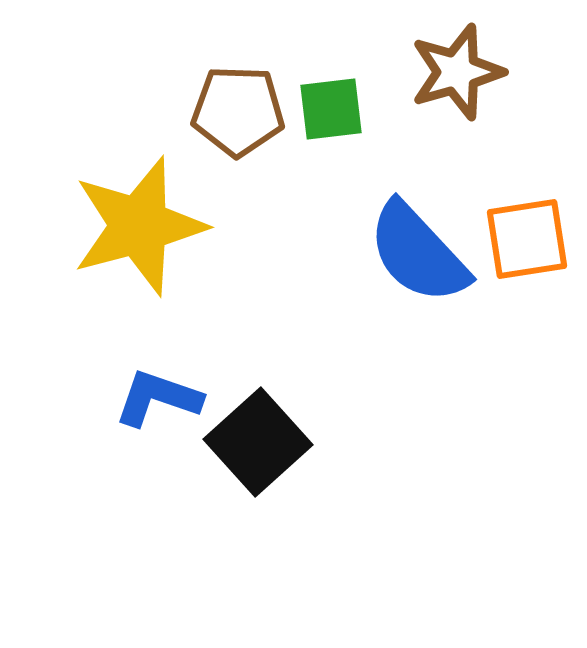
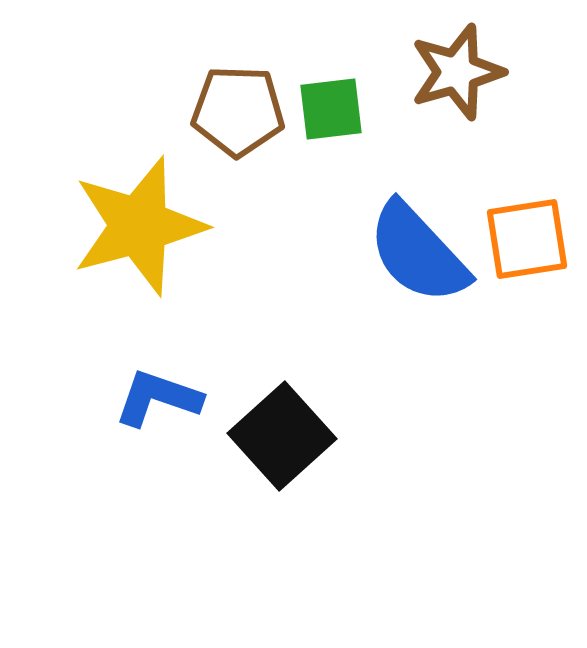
black square: moved 24 px right, 6 px up
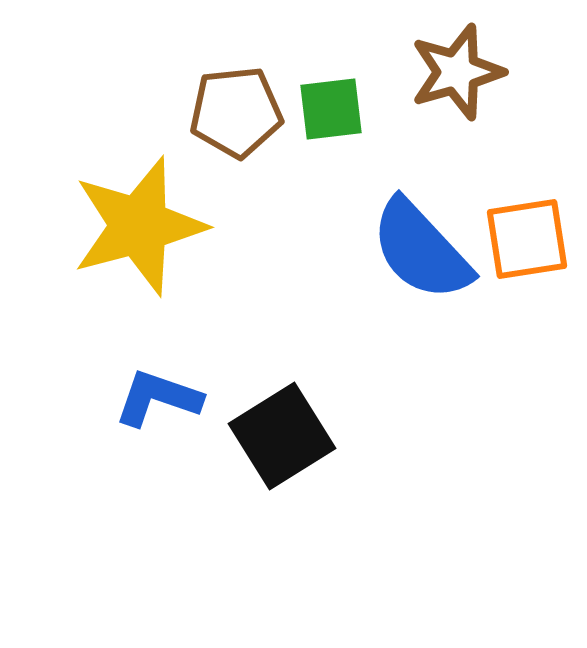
brown pentagon: moved 2 px left, 1 px down; rotated 8 degrees counterclockwise
blue semicircle: moved 3 px right, 3 px up
black square: rotated 10 degrees clockwise
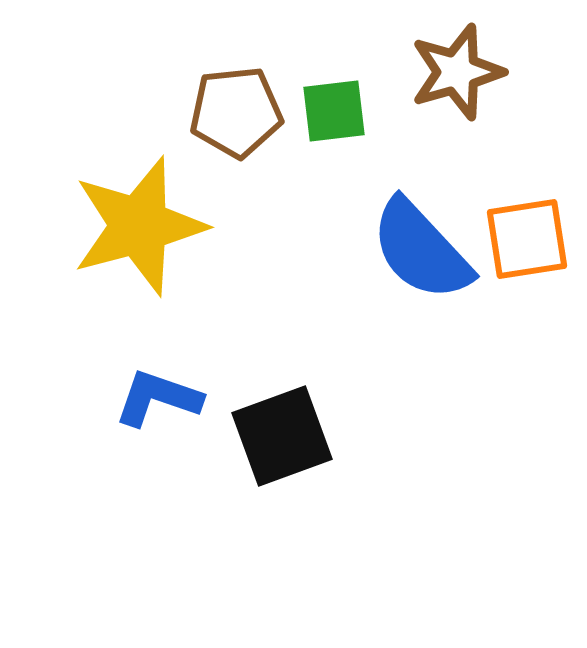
green square: moved 3 px right, 2 px down
black square: rotated 12 degrees clockwise
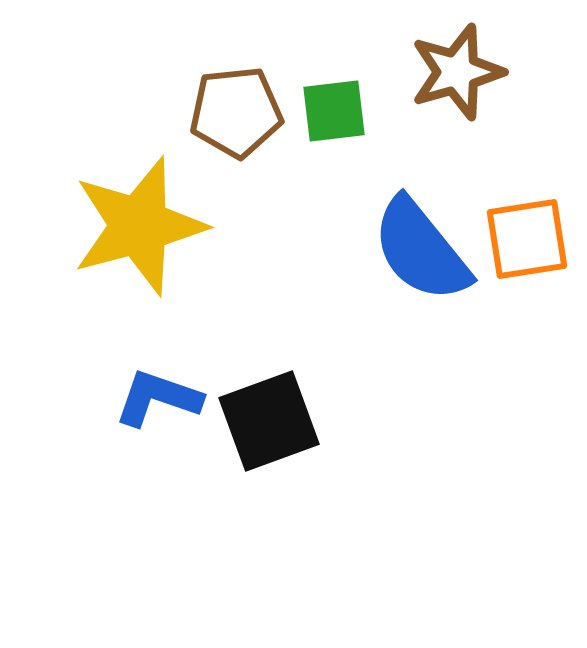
blue semicircle: rotated 4 degrees clockwise
black square: moved 13 px left, 15 px up
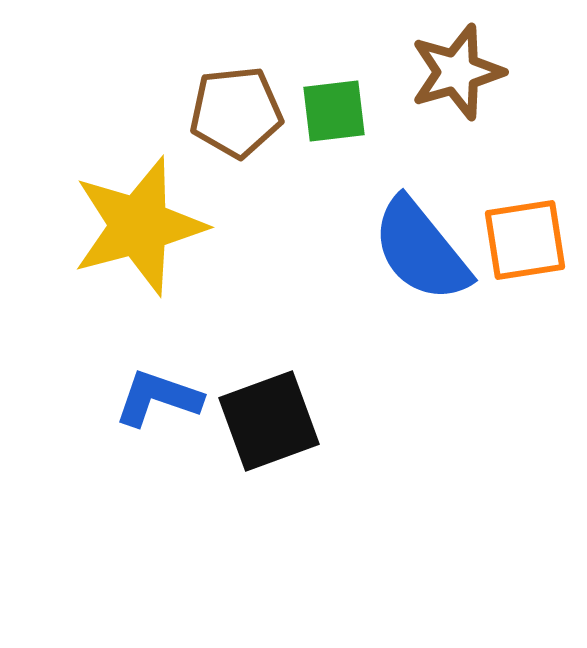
orange square: moved 2 px left, 1 px down
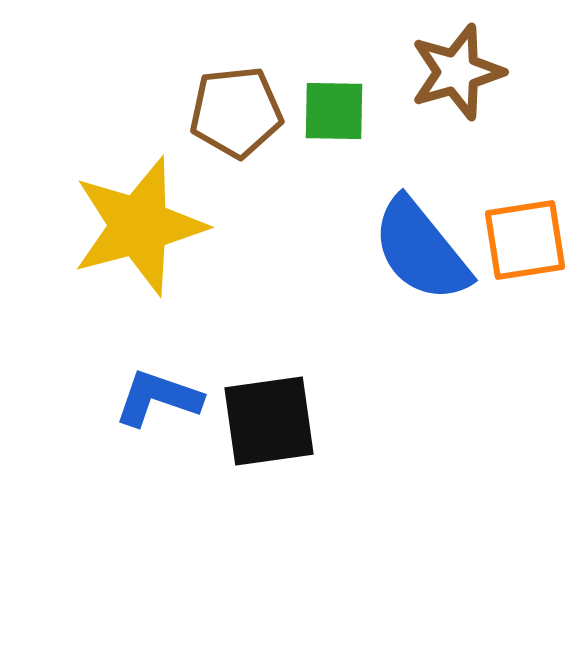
green square: rotated 8 degrees clockwise
black square: rotated 12 degrees clockwise
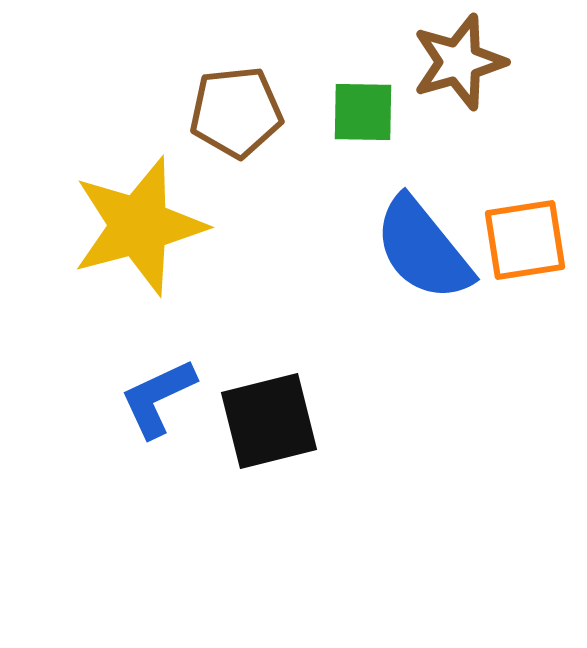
brown star: moved 2 px right, 10 px up
green square: moved 29 px right, 1 px down
blue semicircle: moved 2 px right, 1 px up
blue L-shape: rotated 44 degrees counterclockwise
black square: rotated 6 degrees counterclockwise
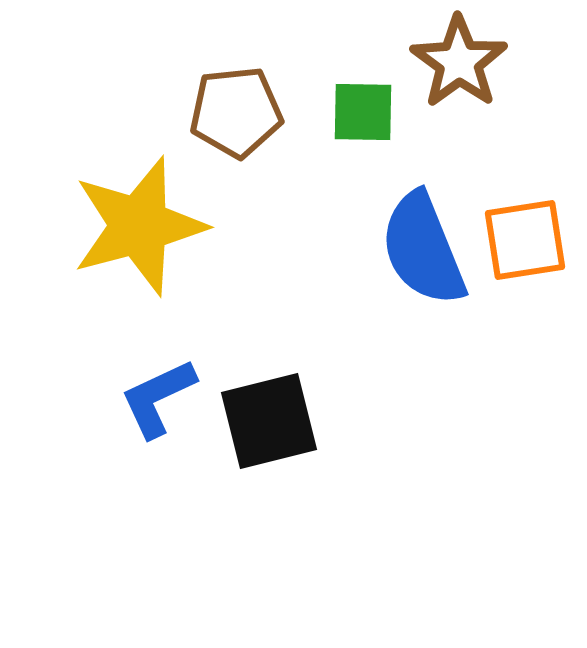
brown star: rotated 20 degrees counterclockwise
blue semicircle: rotated 17 degrees clockwise
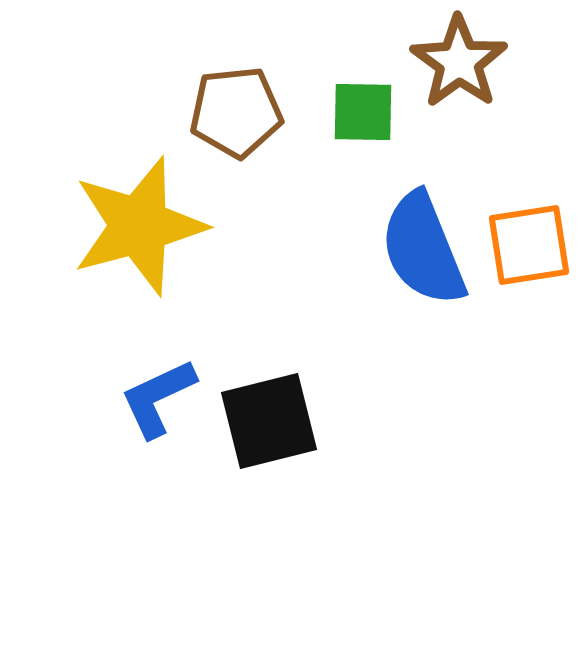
orange square: moved 4 px right, 5 px down
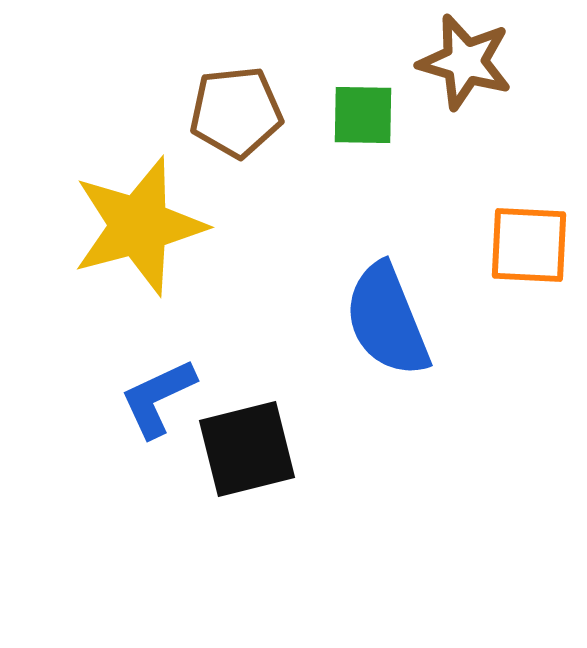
brown star: moved 6 px right; rotated 20 degrees counterclockwise
green square: moved 3 px down
orange square: rotated 12 degrees clockwise
blue semicircle: moved 36 px left, 71 px down
black square: moved 22 px left, 28 px down
